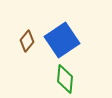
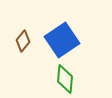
brown diamond: moved 4 px left
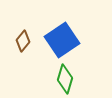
green diamond: rotated 12 degrees clockwise
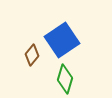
brown diamond: moved 9 px right, 14 px down
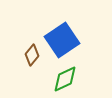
green diamond: rotated 48 degrees clockwise
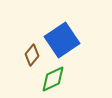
green diamond: moved 12 px left
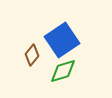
green diamond: moved 10 px right, 8 px up; rotated 8 degrees clockwise
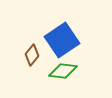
green diamond: rotated 24 degrees clockwise
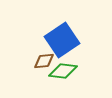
brown diamond: moved 12 px right, 6 px down; rotated 45 degrees clockwise
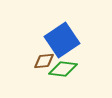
green diamond: moved 2 px up
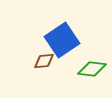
green diamond: moved 29 px right
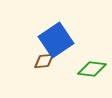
blue square: moved 6 px left
